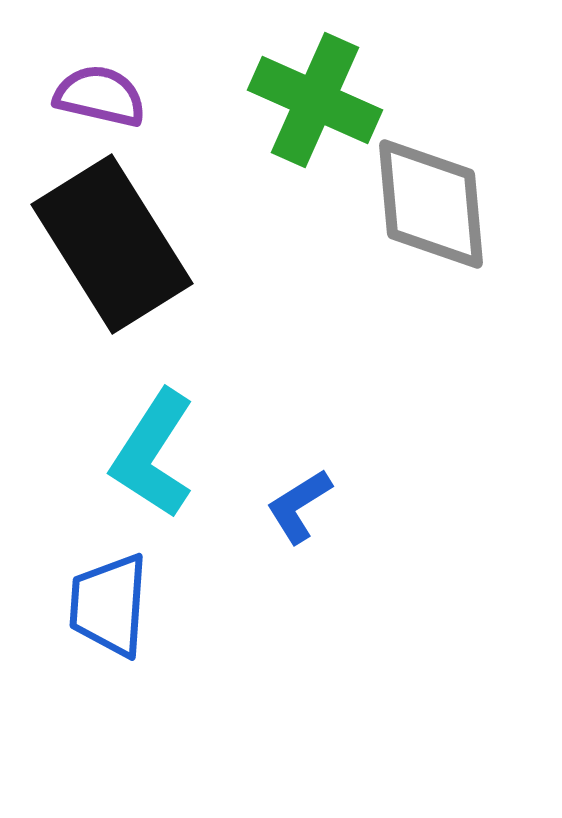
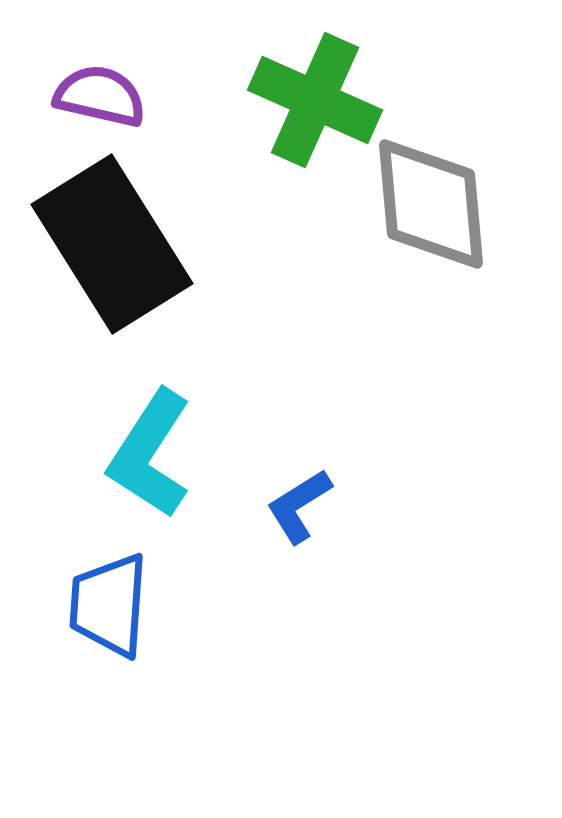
cyan L-shape: moved 3 px left
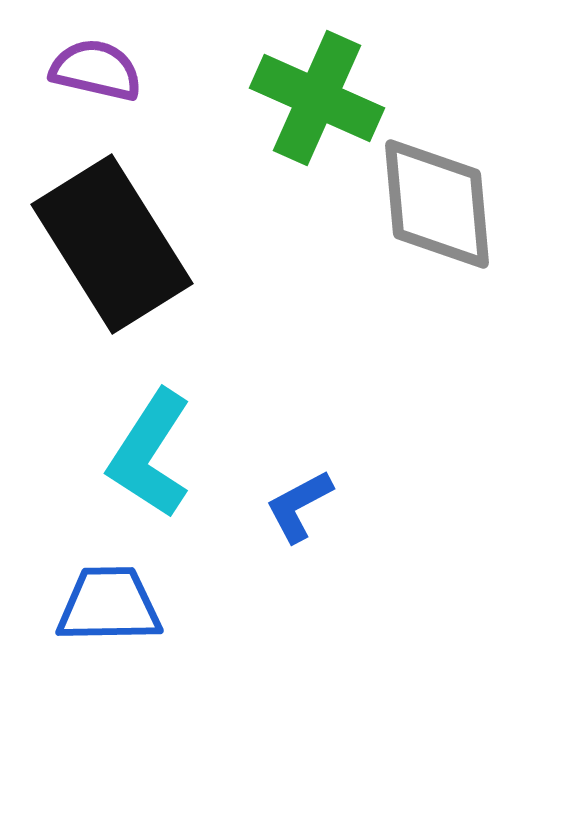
purple semicircle: moved 4 px left, 26 px up
green cross: moved 2 px right, 2 px up
gray diamond: moved 6 px right
blue L-shape: rotated 4 degrees clockwise
blue trapezoid: rotated 85 degrees clockwise
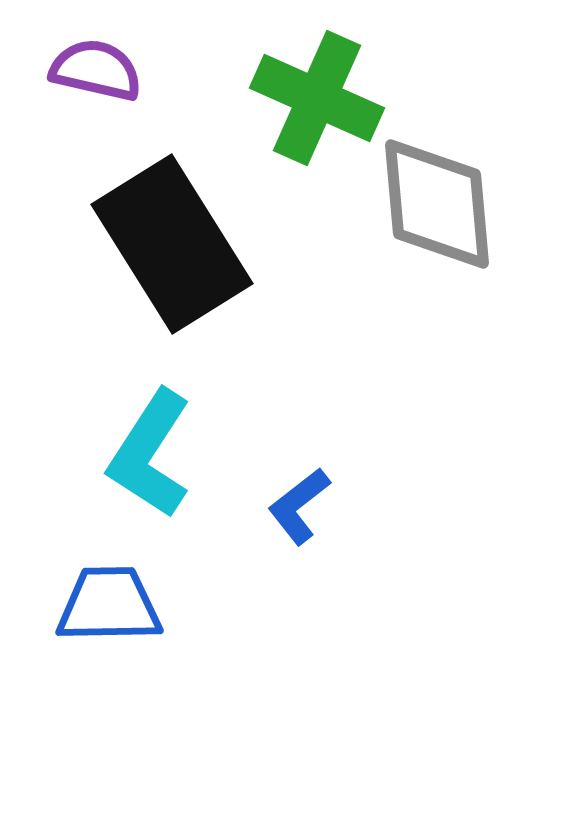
black rectangle: moved 60 px right
blue L-shape: rotated 10 degrees counterclockwise
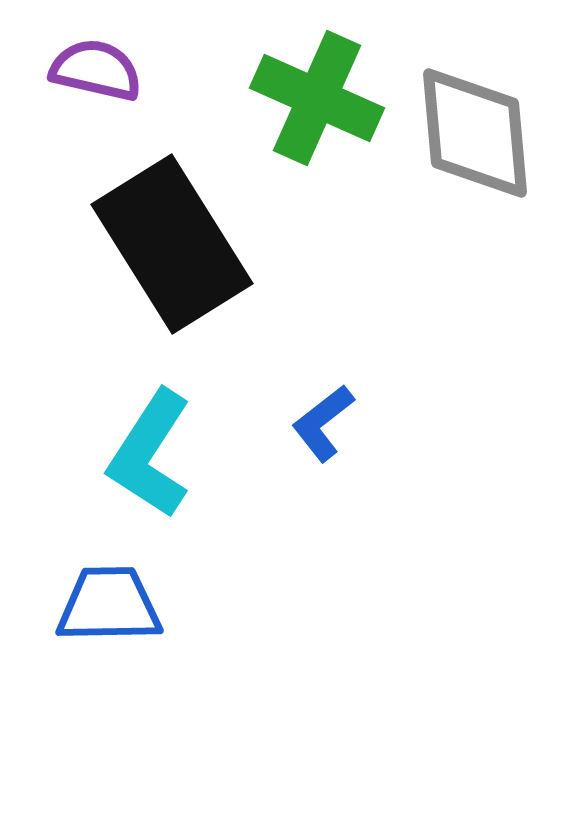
gray diamond: moved 38 px right, 71 px up
blue L-shape: moved 24 px right, 83 px up
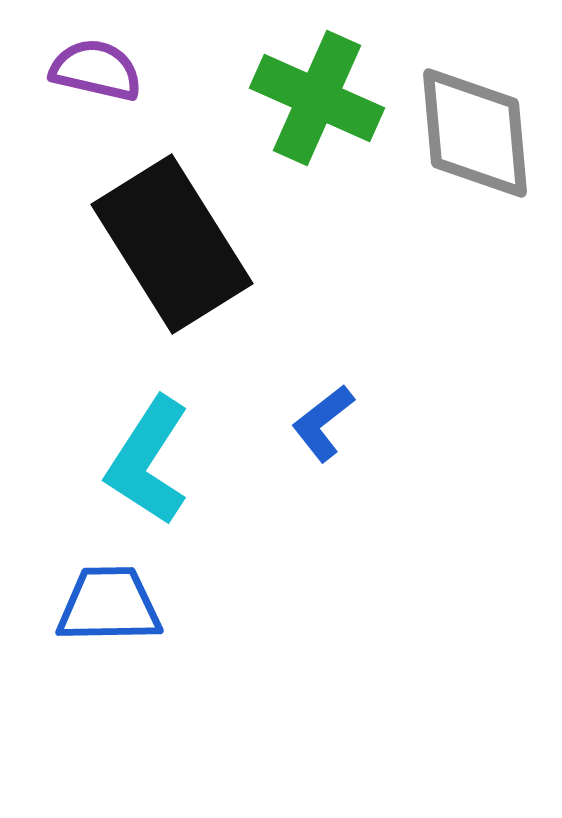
cyan L-shape: moved 2 px left, 7 px down
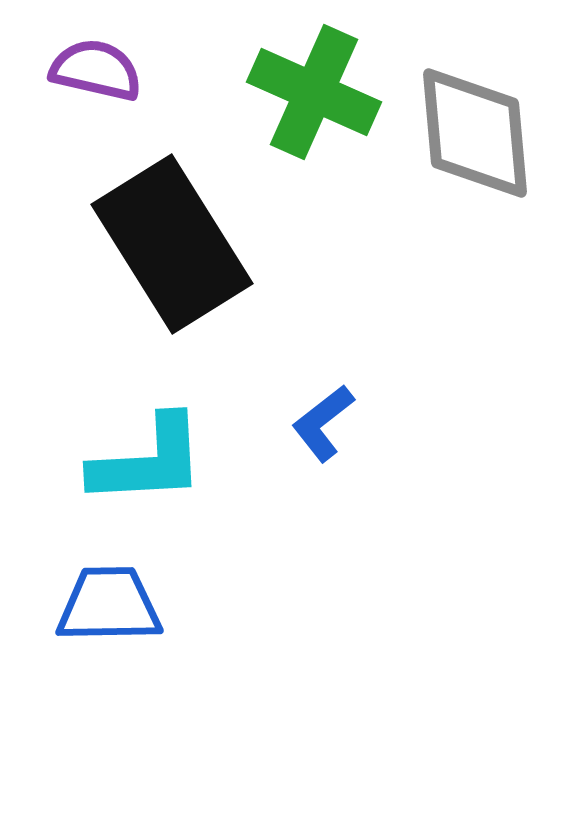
green cross: moved 3 px left, 6 px up
cyan L-shape: rotated 126 degrees counterclockwise
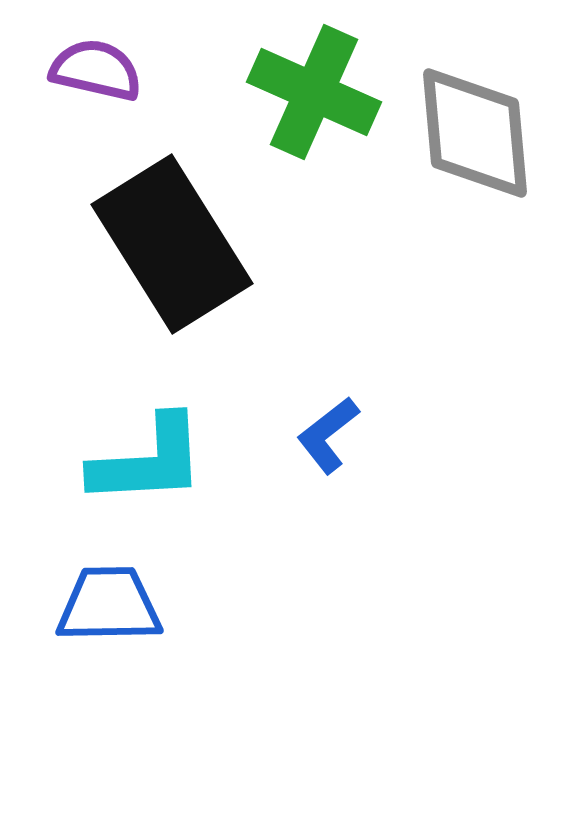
blue L-shape: moved 5 px right, 12 px down
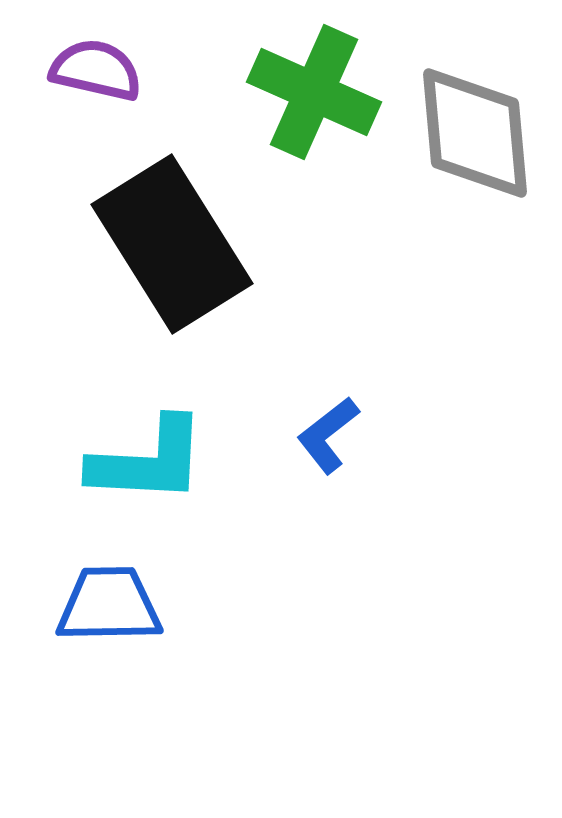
cyan L-shape: rotated 6 degrees clockwise
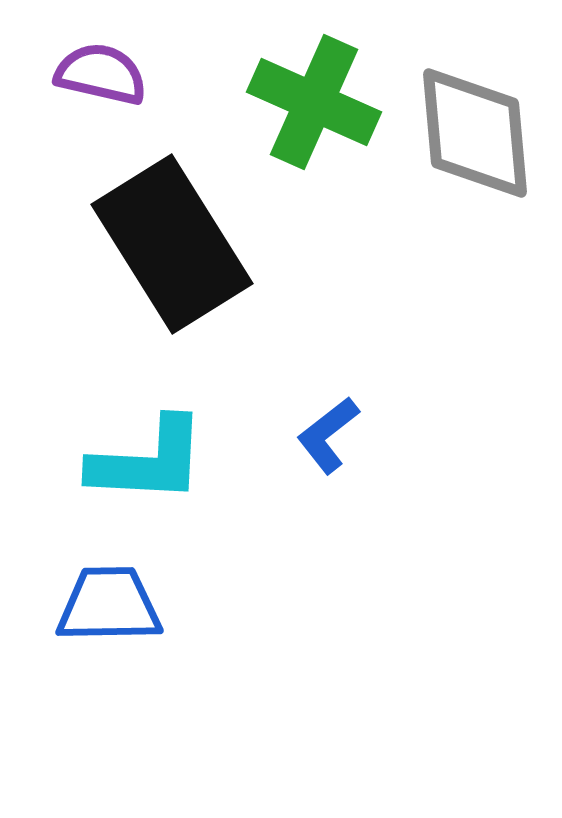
purple semicircle: moved 5 px right, 4 px down
green cross: moved 10 px down
